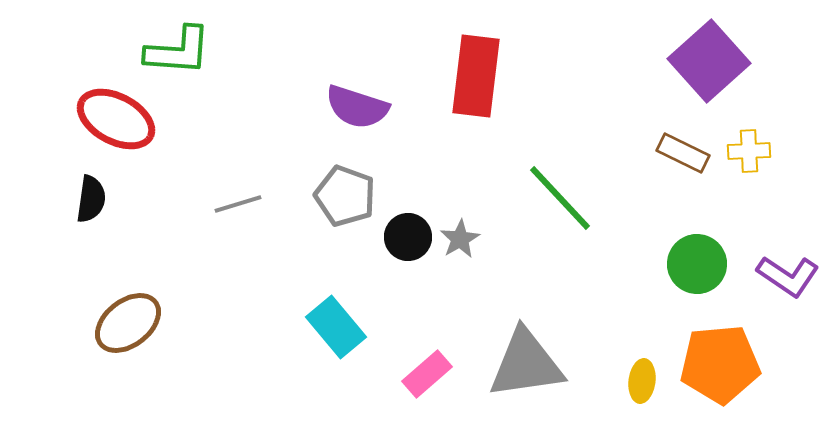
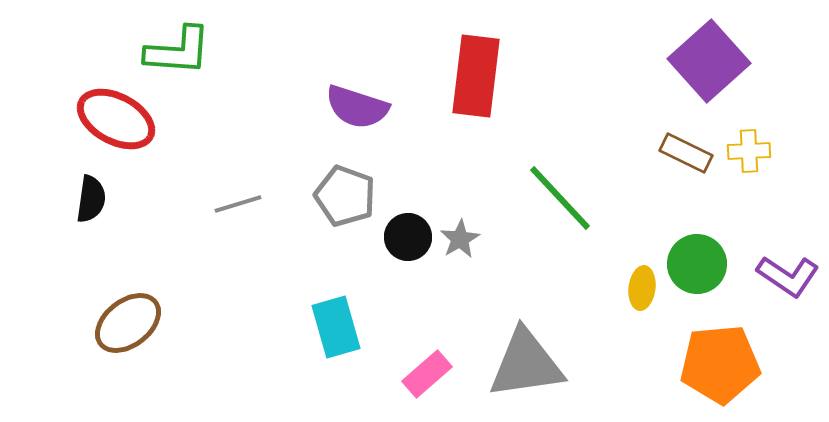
brown rectangle: moved 3 px right
cyan rectangle: rotated 24 degrees clockwise
yellow ellipse: moved 93 px up
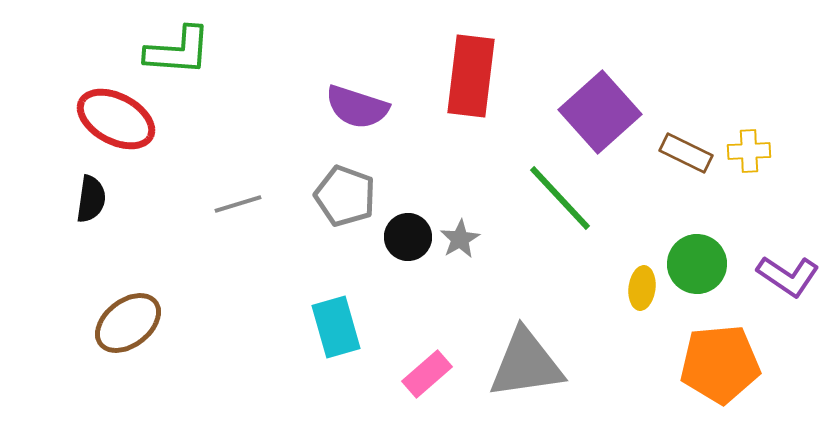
purple square: moved 109 px left, 51 px down
red rectangle: moved 5 px left
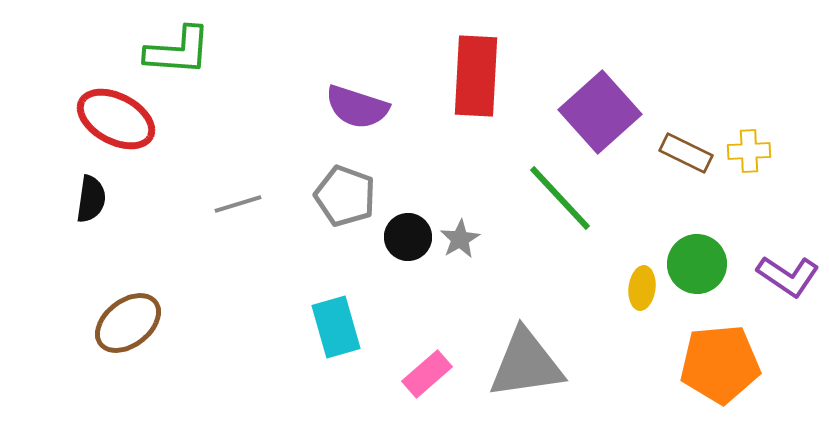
red rectangle: moved 5 px right; rotated 4 degrees counterclockwise
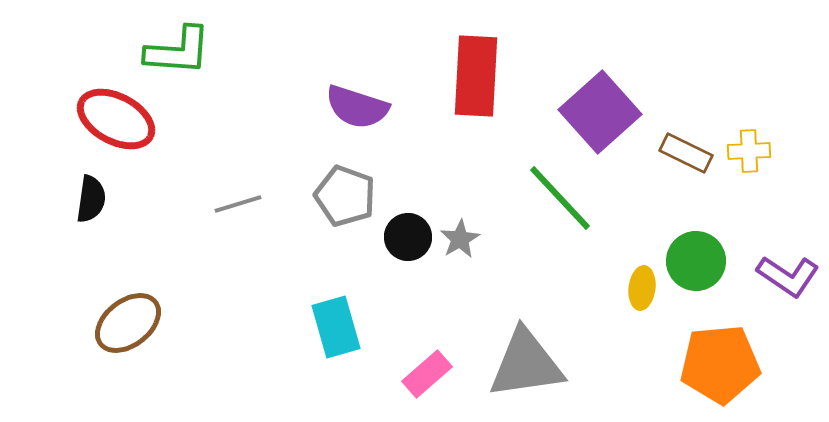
green circle: moved 1 px left, 3 px up
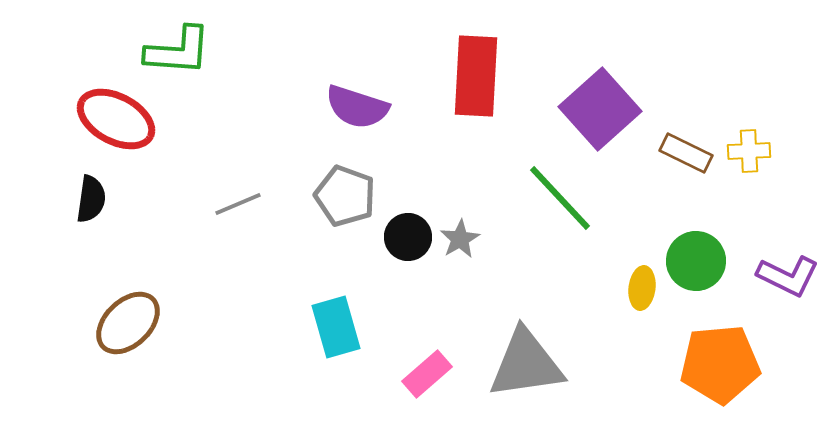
purple square: moved 3 px up
gray line: rotated 6 degrees counterclockwise
purple L-shape: rotated 8 degrees counterclockwise
brown ellipse: rotated 6 degrees counterclockwise
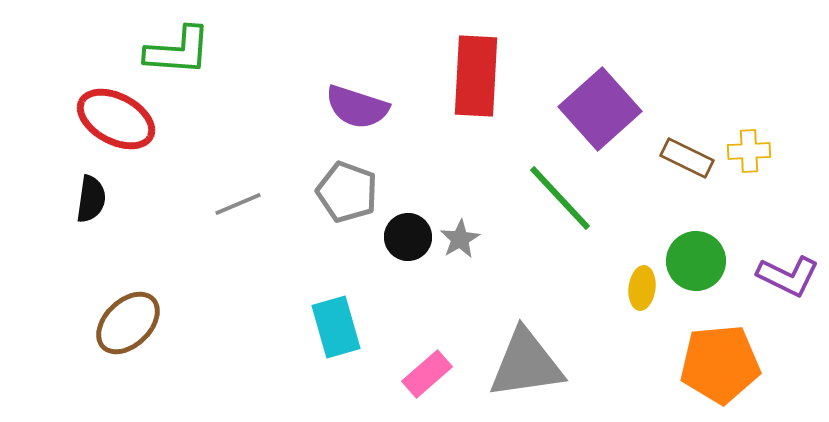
brown rectangle: moved 1 px right, 5 px down
gray pentagon: moved 2 px right, 4 px up
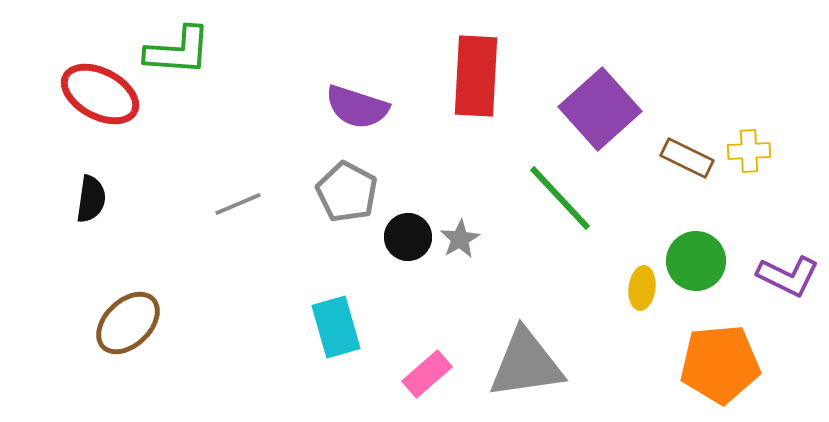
red ellipse: moved 16 px left, 25 px up
gray pentagon: rotated 8 degrees clockwise
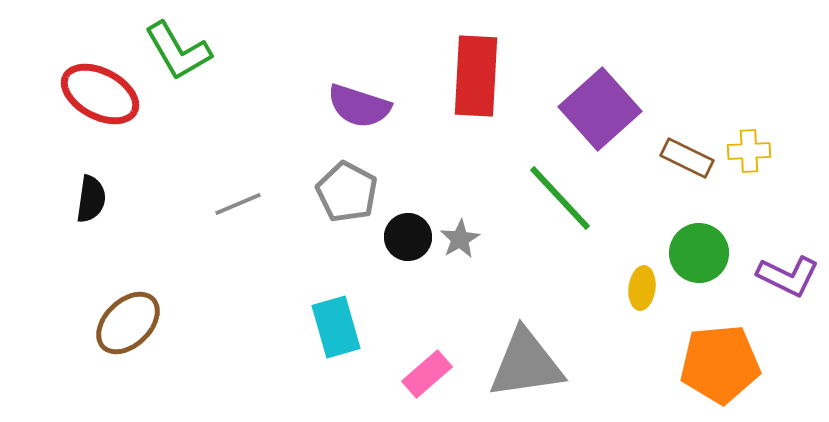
green L-shape: rotated 56 degrees clockwise
purple semicircle: moved 2 px right, 1 px up
green circle: moved 3 px right, 8 px up
